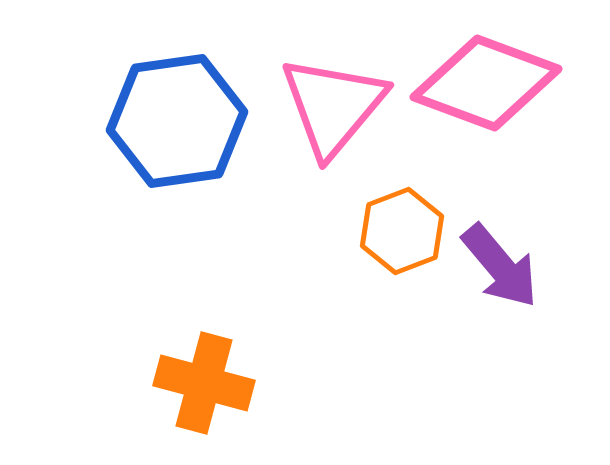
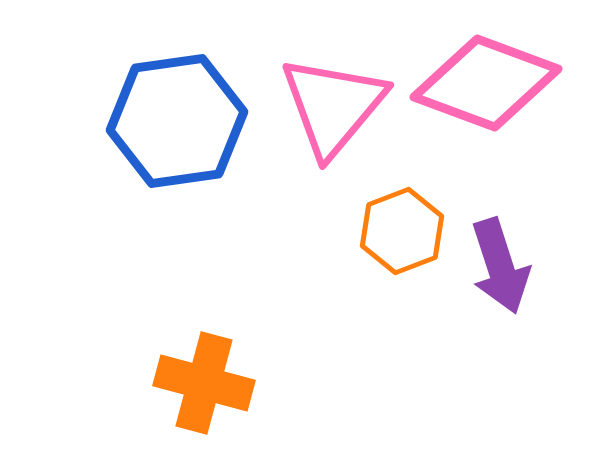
purple arrow: rotated 22 degrees clockwise
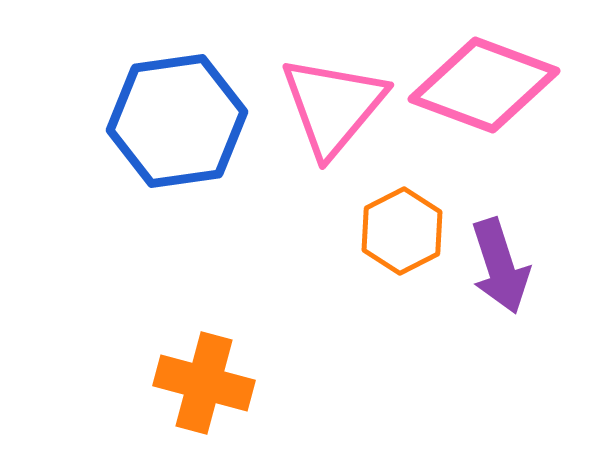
pink diamond: moved 2 px left, 2 px down
orange hexagon: rotated 6 degrees counterclockwise
